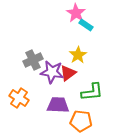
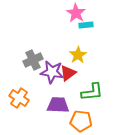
cyan rectangle: rotated 40 degrees counterclockwise
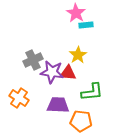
red triangle: rotated 42 degrees clockwise
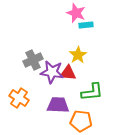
pink star: rotated 12 degrees counterclockwise
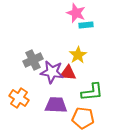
purple trapezoid: moved 2 px left
orange pentagon: moved 2 px right, 3 px up
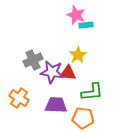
pink star: moved 2 px down
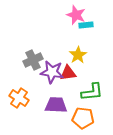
red triangle: rotated 12 degrees counterclockwise
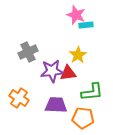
gray cross: moved 5 px left, 8 px up
purple star: moved 1 px up; rotated 15 degrees counterclockwise
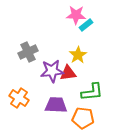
pink star: rotated 18 degrees counterclockwise
cyan rectangle: rotated 32 degrees counterclockwise
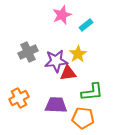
pink star: moved 14 px left; rotated 24 degrees counterclockwise
yellow star: moved 1 px up
purple star: moved 4 px right, 10 px up
orange cross: rotated 30 degrees clockwise
